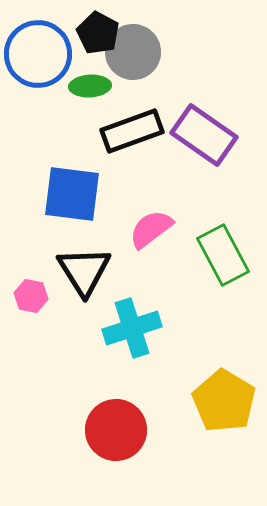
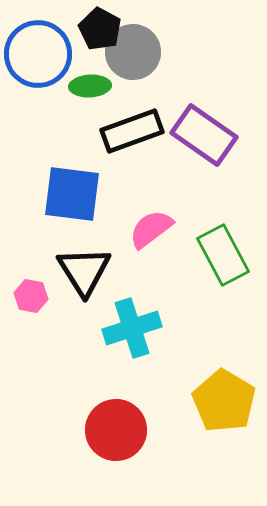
black pentagon: moved 2 px right, 4 px up
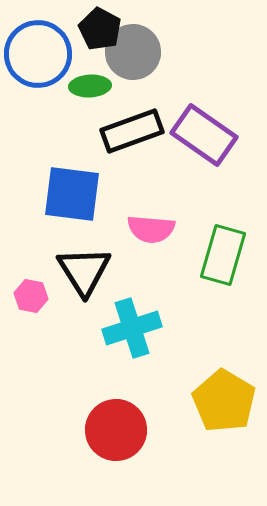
pink semicircle: rotated 138 degrees counterclockwise
green rectangle: rotated 44 degrees clockwise
